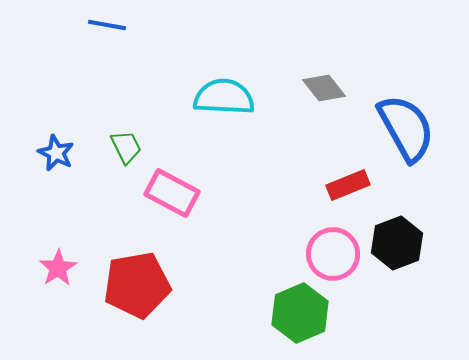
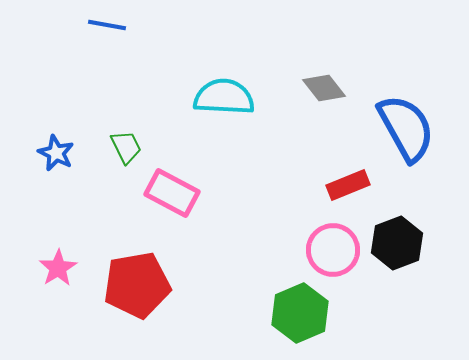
pink circle: moved 4 px up
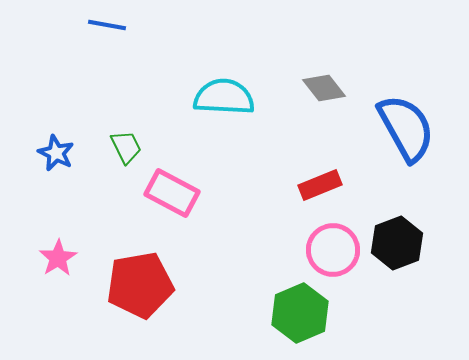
red rectangle: moved 28 px left
pink star: moved 10 px up
red pentagon: moved 3 px right
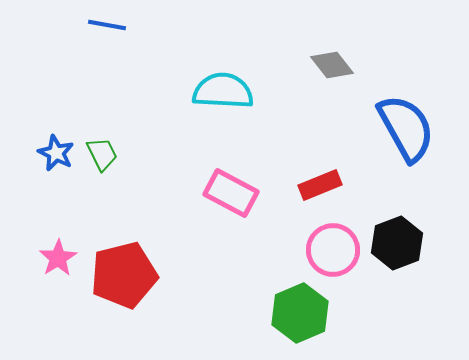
gray diamond: moved 8 px right, 23 px up
cyan semicircle: moved 1 px left, 6 px up
green trapezoid: moved 24 px left, 7 px down
pink rectangle: moved 59 px right
red pentagon: moved 16 px left, 10 px up; rotated 4 degrees counterclockwise
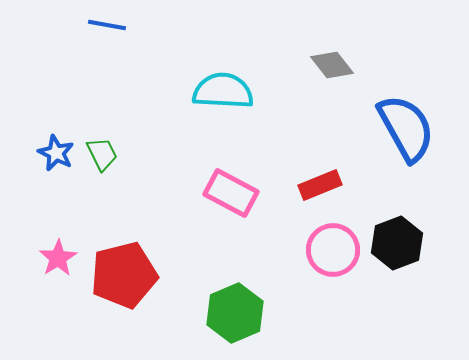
green hexagon: moved 65 px left
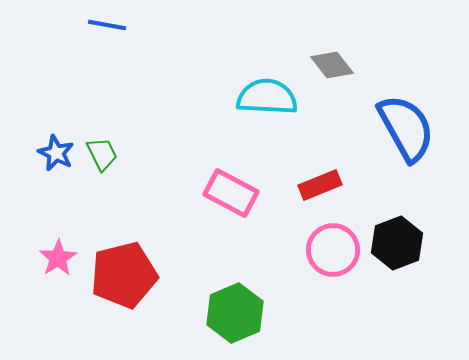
cyan semicircle: moved 44 px right, 6 px down
